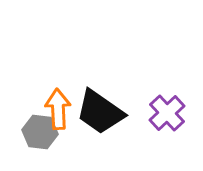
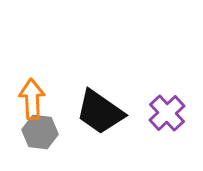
orange arrow: moved 26 px left, 10 px up
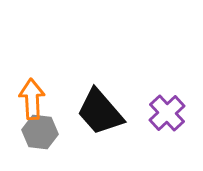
black trapezoid: rotated 14 degrees clockwise
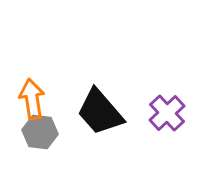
orange arrow: rotated 6 degrees counterclockwise
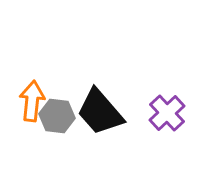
orange arrow: moved 2 px down; rotated 15 degrees clockwise
gray hexagon: moved 17 px right, 16 px up
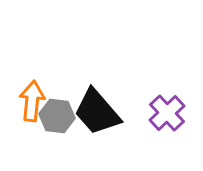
black trapezoid: moved 3 px left
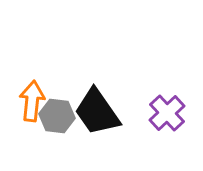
black trapezoid: rotated 6 degrees clockwise
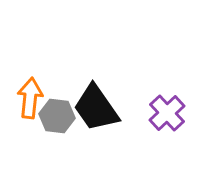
orange arrow: moved 2 px left, 3 px up
black trapezoid: moved 1 px left, 4 px up
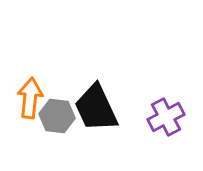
black trapezoid: rotated 10 degrees clockwise
purple cross: moved 1 px left, 4 px down; rotated 15 degrees clockwise
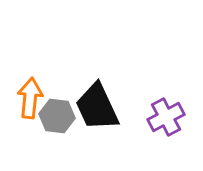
black trapezoid: moved 1 px right, 1 px up
